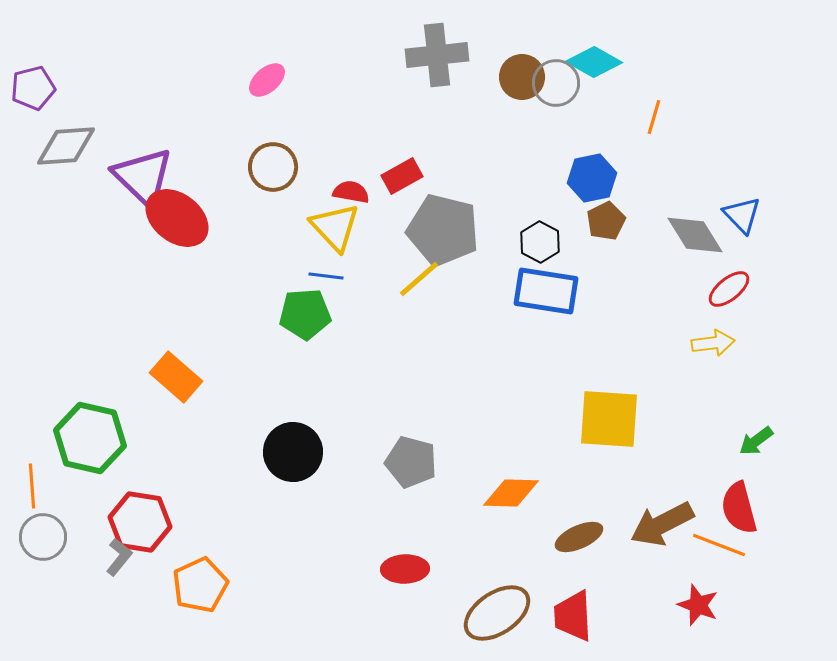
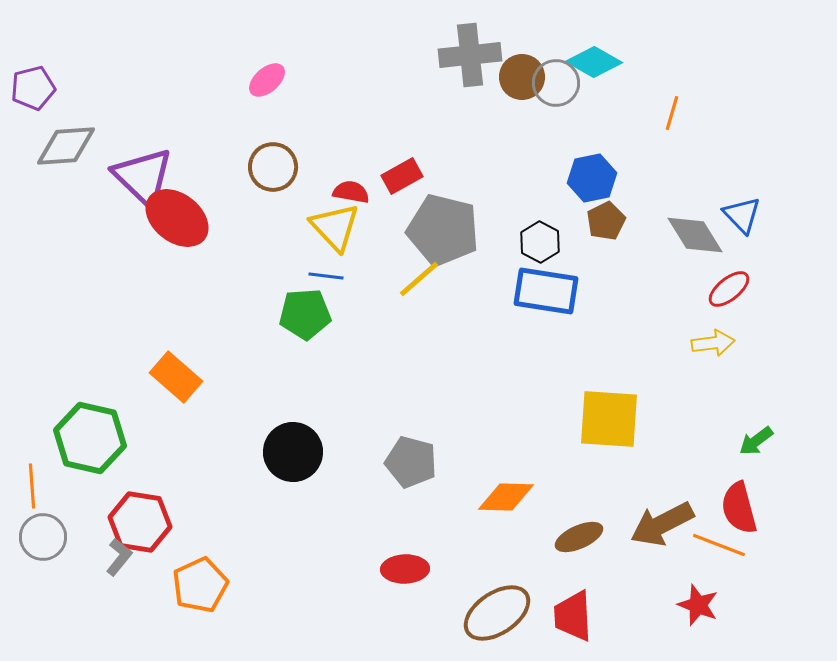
gray cross at (437, 55): moved 33 px right
orange line at (654, 117): moved 18 px right, 4 px up
orange diamond at (511, 493): moved 5 px left, 4 px down
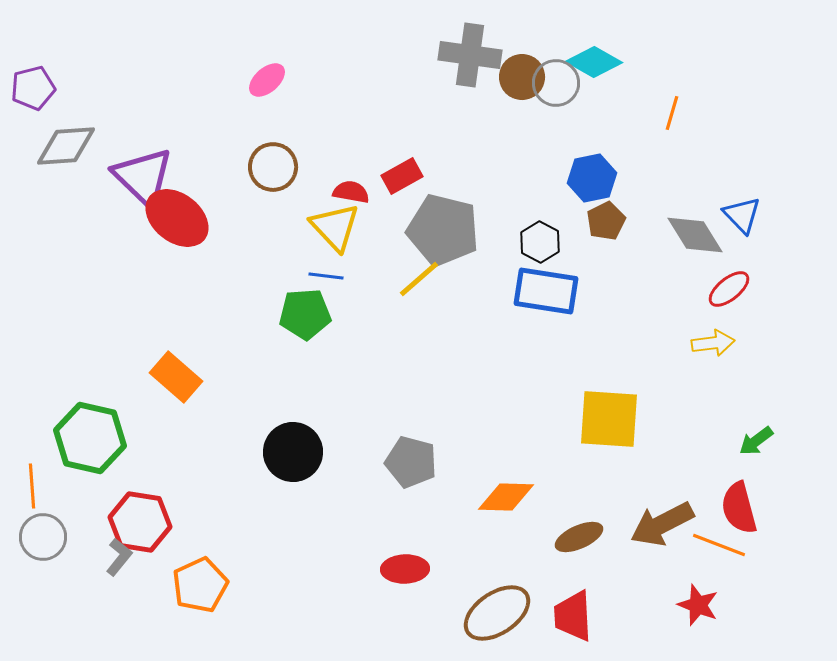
gray cross at (470, 55): rotated 14 degrees clockwise
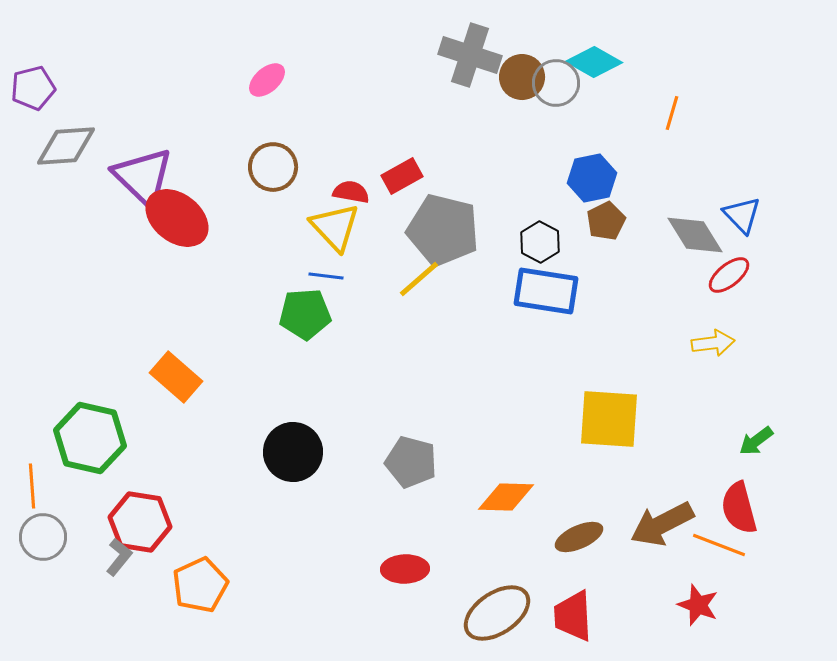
gray cross at (470, 55): rotated 10 degrees clockwise
red ellipse at (729, 289): moved 14 px up
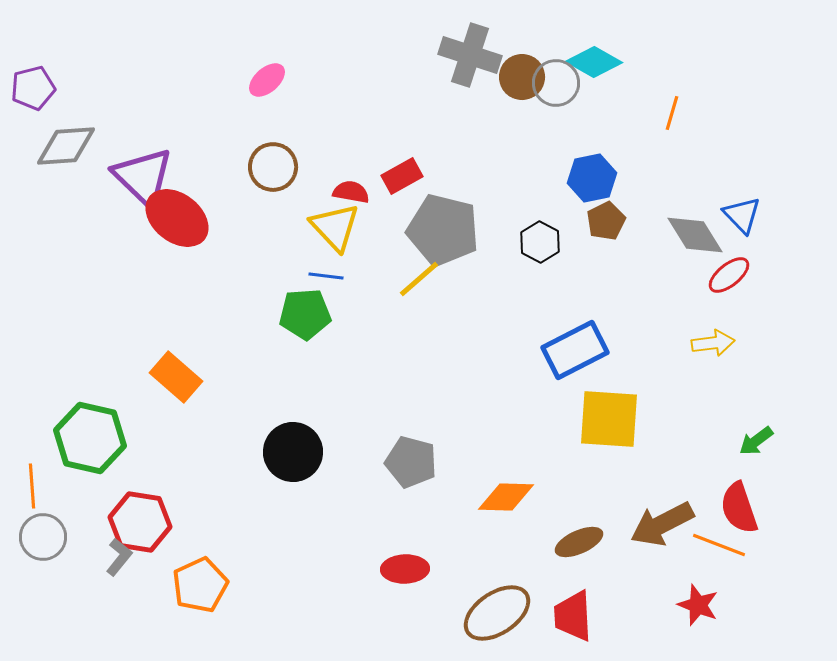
blue rectangle at (546, 291): moved 29 px right, 59 px down; rotated 36 degrees counterclockwise
red semicircle at (739, 508): rotated 4 degrees counterclockwise
brown ellipse at (579, 537): moved 5 px down
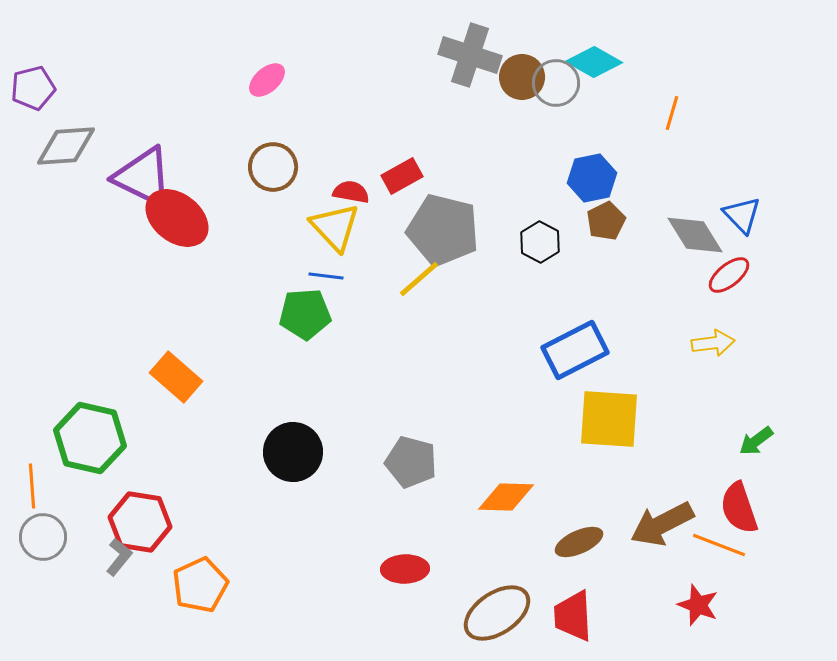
purple triangle at (143, 177): rotated 18 degrees counterclockwise
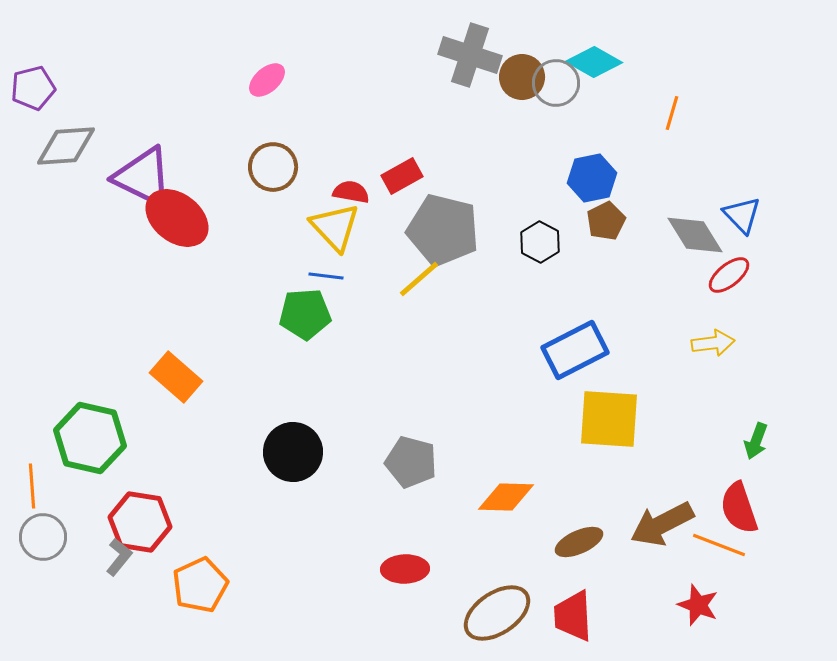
green arrow at (756, 441): rotated 33 degrees counterclockwise
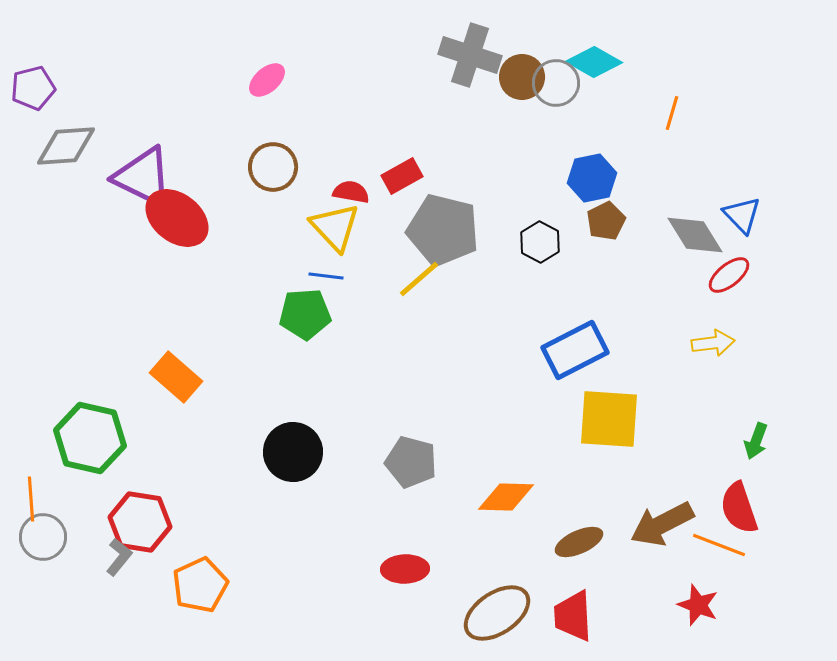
orange line at (32, 486): moved 1 px left, 13 px down
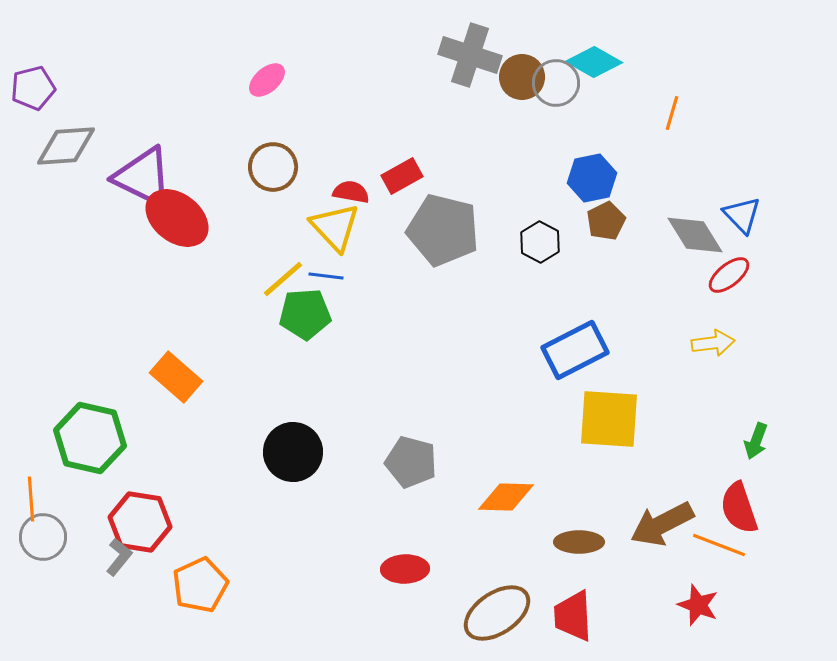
yellow line at (419, 279): moved 136 px left
brown ellipse at (579, 542): rotated 24 degrees clockwise
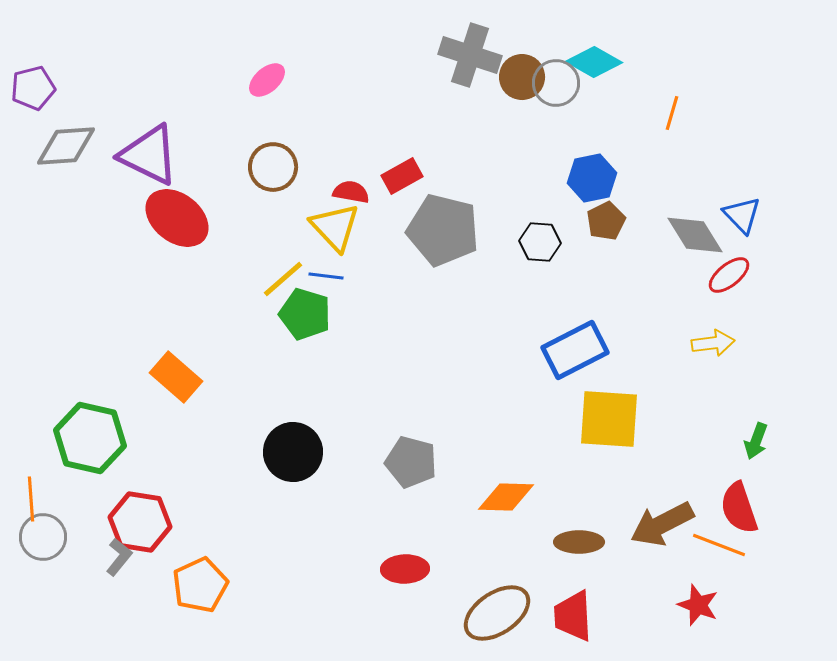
purple triangle at (143, 177): moved 6 px right, 22 px up
black hexagon at (540, 242): rotated 24 degrees counterclockwise
green pentagon at (305, 314): rotated 21 degrees clockwise
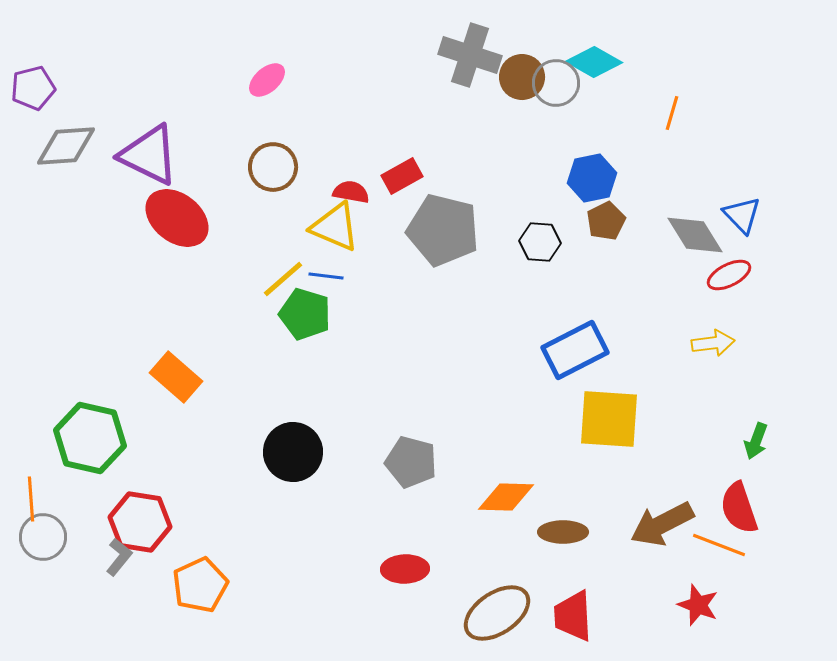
yellow triangle at (335, 227): rotated 24 degrees counterclockwise
red ellipse at (729, 275): rotated 12 degrees clockwise
brown ellipse at (579, 542): moved 16 px left, 10 px up
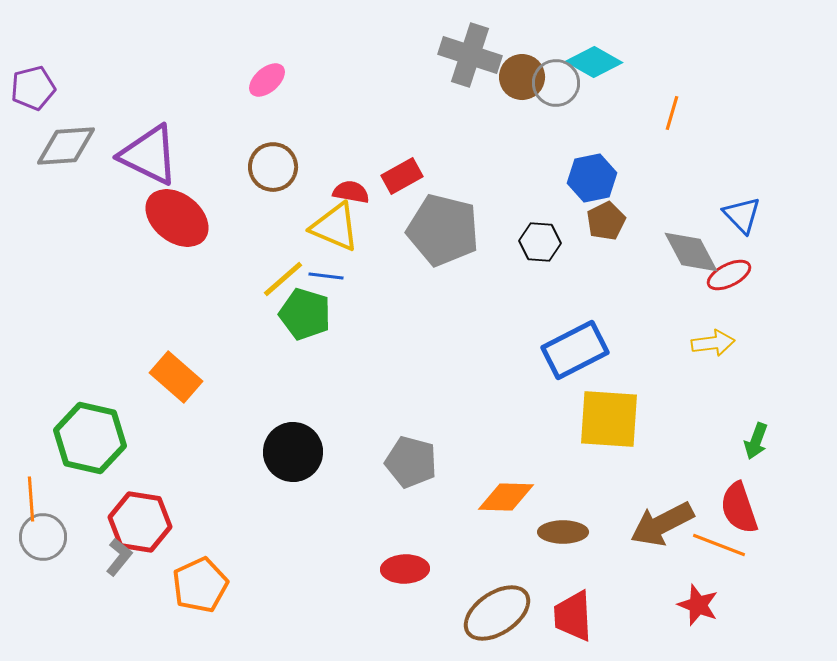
gray diamond at (695, 235): moved 4 px left, 17 px down; rotated 4 degrees clockwise
